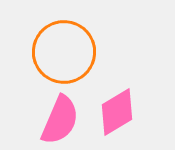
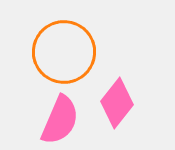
pink diamond: moved 9 px up; rotated 21 degrees counterclockwise
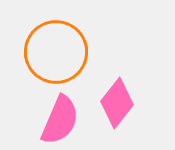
orange circle: moved 8 px left
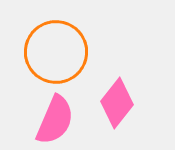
pink semicircle: moved 5 px left
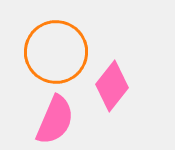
pink diamond: moved 5 px left, 17 px up
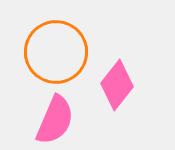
pink diamond: moved 5 px right, 1 px up
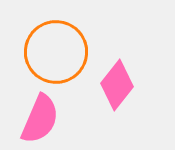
pink semicircle: moved 15 px left, 1 px up
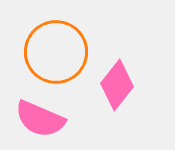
pink semicircle: rotated 90 degrees clockwise
